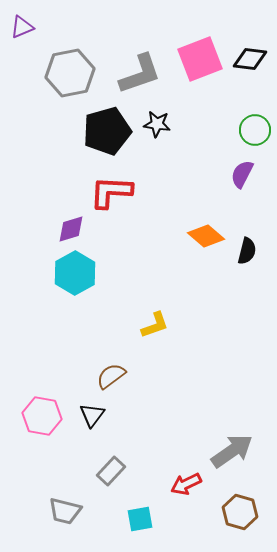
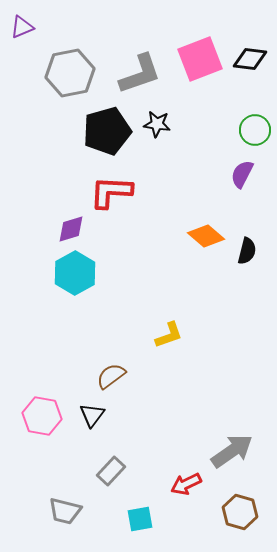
yellow L-shape: moved 14 px right, 10 px down
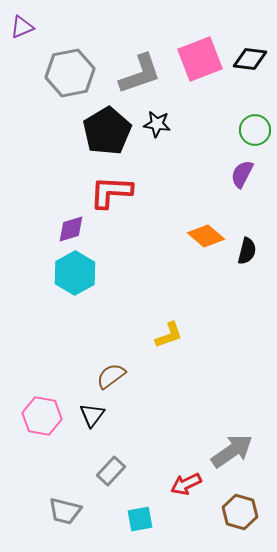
black pentagon: rotated 15 degrees counterclockwise
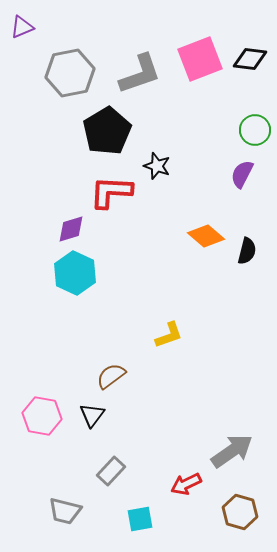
black star: moved 42 px down; rotated 12 degrees clockwise
cyan hexagon: rotated 6 degrees counterclockwise
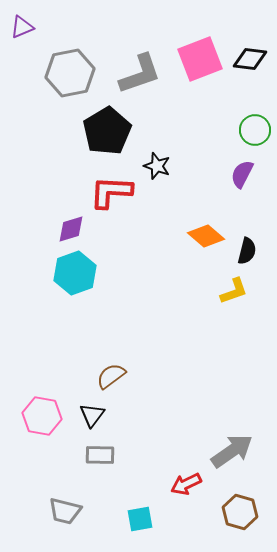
cyan hexagon: rotated 15 degrees clockwise
yellow L-shape: moved 65 px right, 44 px up
gray rectangle: moved 11 px left, 16 px up; rotated 48 degrees clockwise
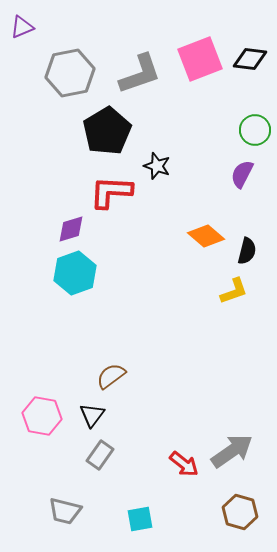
gray rectangle: rotated 56 degrees counterclockwise
red arrow: moved 2 px left, 20 px up; rotated 116 degrees counterclockwise
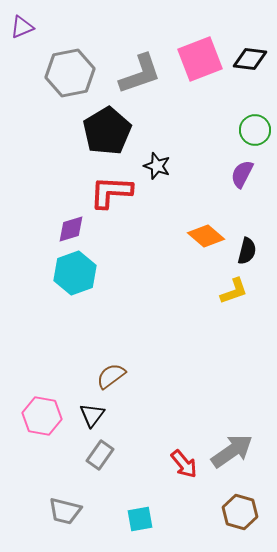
red arrow: rotated 12 degrees clockwise
